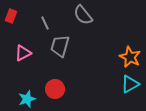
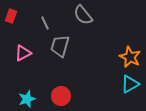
red circle: moved 6 px right, 7 px down
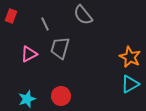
gray line: moved 1 px down
gray trapezoid: moved 2 px down
pink triangle: moved 6 px right, 1 px down
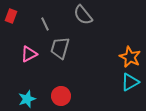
cyan triangle: moved 2 px up
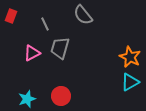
pink triangle: moved 3 px right, 1 px up
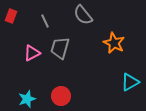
gray line: moved 3 px up
orange star: moved 16 px left, 14 px up
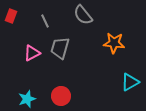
orange star: rotated 20 degrees counterclockwise
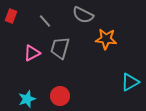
gray semicircle: rotated 25 degrees counterclockwise
gray line: rotated 16 degrees counterclockwise
orange star: moved 8 px left, 4 px up
red circle: moved 1 px left
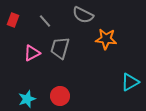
red rectangle: moved 2 px right, 4 px down
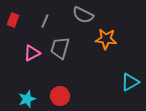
gray line: rotated 64 degrees clockwise
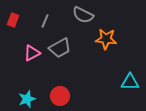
gray trapezoid: rotated 135 degrees counterclockwise
cyan triangle: rotated 30 degrees clockwise
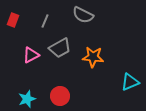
orange star: moved 13 px left, 18 px down
pink triangle: moved 1 px left, 2 px down
cyan triangle: rotated 24 degrees counterclockwise
